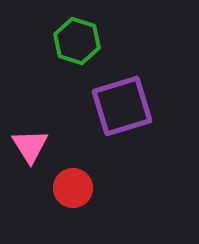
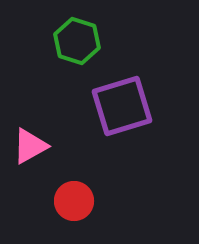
pink triangle: rotated 33 degrees clockwise
red circle: moved 1 px right, 13 px down
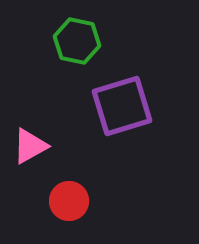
green hexagon: rotated 6 degrees counterclockwise
red circle: moved 5 px left
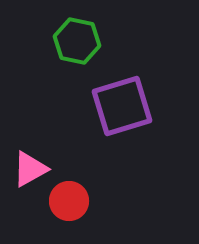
pink triangle: moved 23 px down
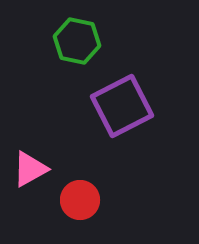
purple square: rotated 10 degrees counterclockwise
red circle: moved 11 px right, 1 px up
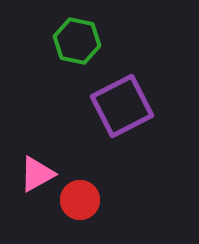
pink triangle: moved 7 px right, 5 px down
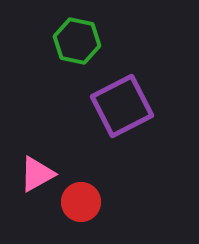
red circle: moved 1 px right, 2 px down
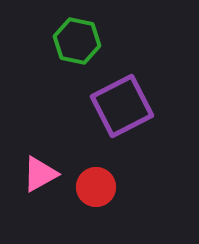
pink triangle: moved 3 px right
red circle: moved 15 px right, 15 px up
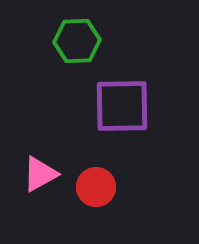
green hexagon: rotated 15 degrees counterclockwise
purple square: rotated 26 degrees clockwise
